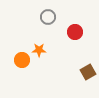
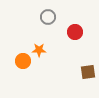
orange circle: moved 1 px right, 1 px down
brown square: rotated 21 degrees clockwise
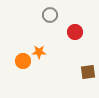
gray circle: moved 2 px right, 2 px up
orange star: moved 2 px down
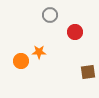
orange circle: moved 2 px left
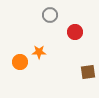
orange circle: moved 1 px left, 1 px down
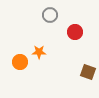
brown square: rotated 28 degrees clockwise
